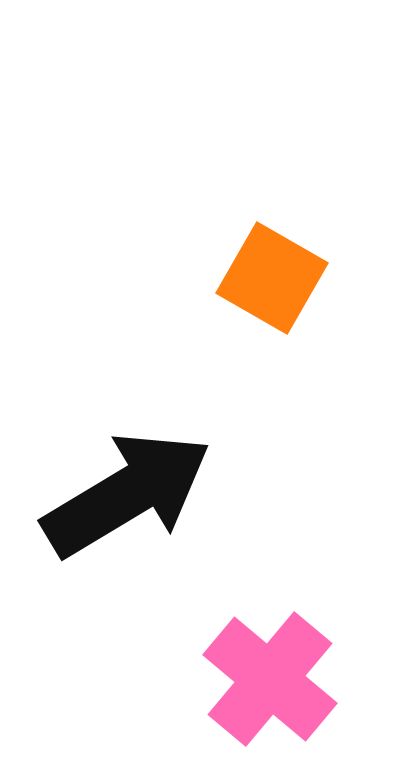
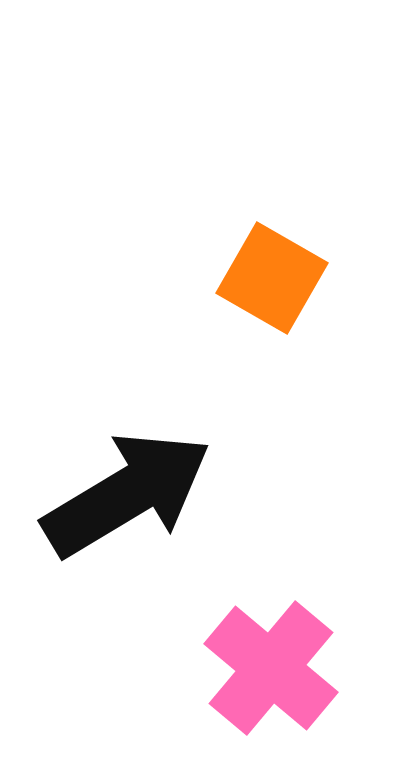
pink cross: moved 1 px right, 11 px up
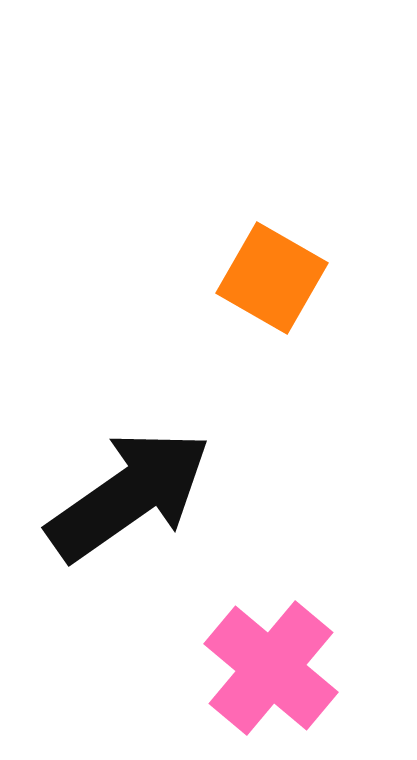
black arrow: moved 2 px right, 1 px down; rotated 4 degrees counterclockwise
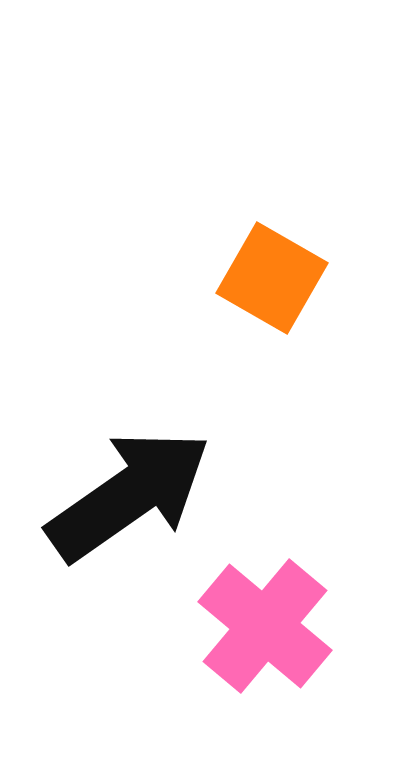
pink cross: moved 6 px left, 42 px up
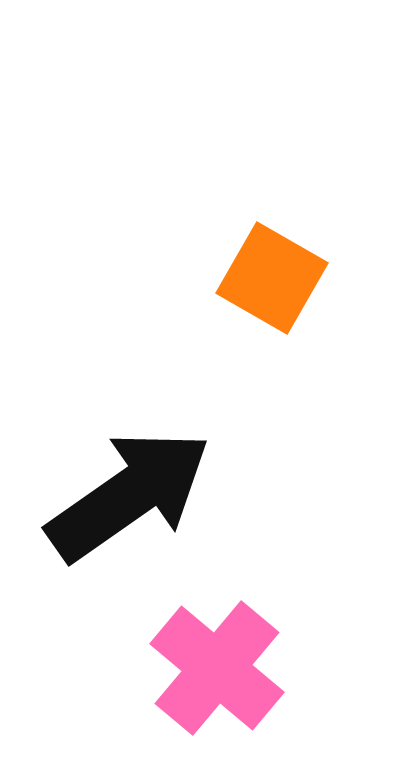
pink cross: moved 48 px left, 42 px down
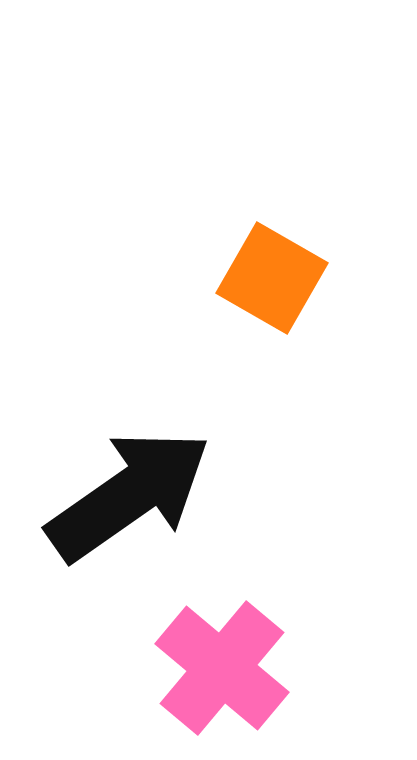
pink cross: moved 5 px right
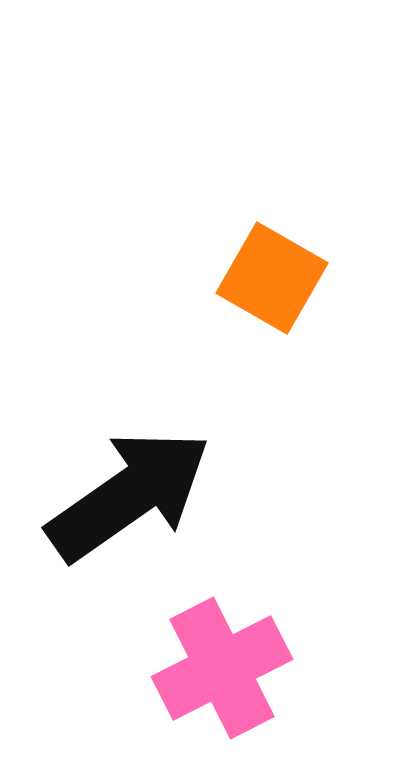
pink cross: rotated 23 degrees clockwise
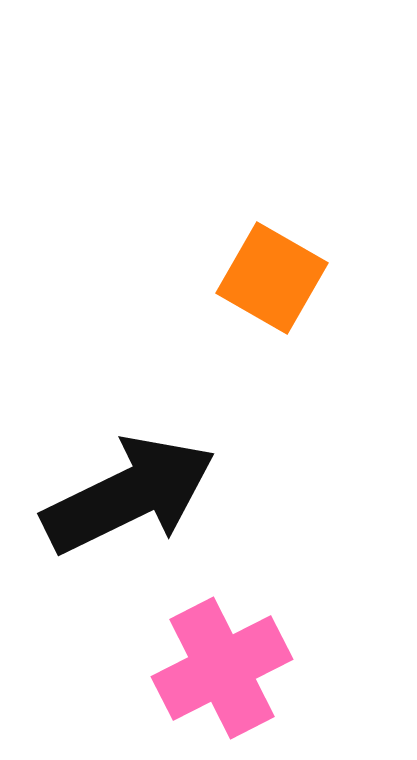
black arrow: rotated 9 degrees clockwise
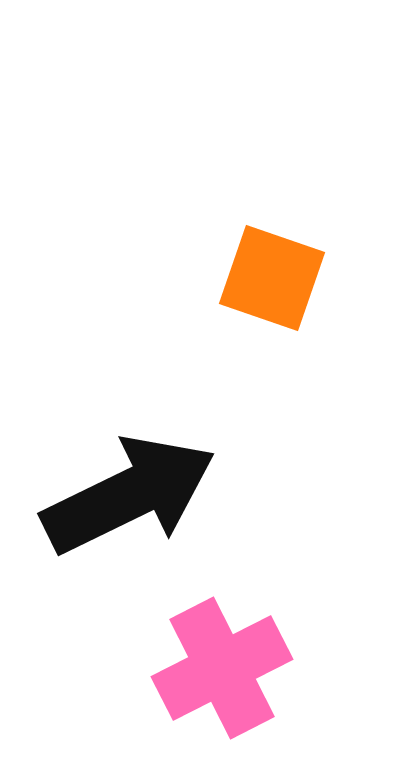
orange square: rotated 11 degrees counterclockwise
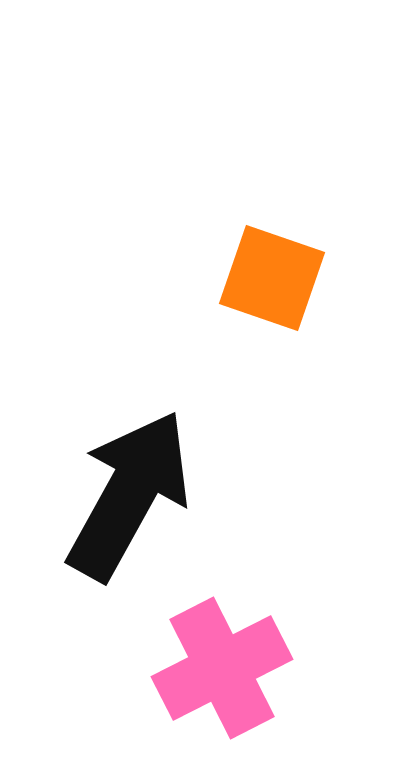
black arrow: rotated 35 degrees counterclockwise
